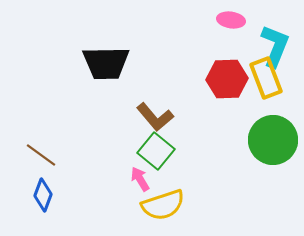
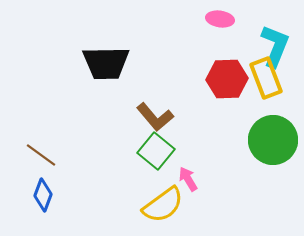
pink ellipse: moved 11 px left, 1 px up
pink arrow: moved 48 px right
yellow semicircle: rotated 18 degrees counterclockwise
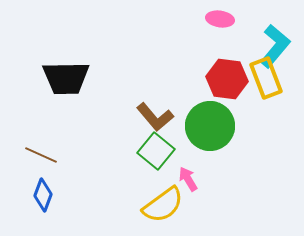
cyan L-shape: rotated 18 degrees clockwise
black trapezoid: moved 40 px left, 15 px down
red hexagon: rotated 9 degrees clockwise
green circle: moved 63 px left, 14 px up
brown line: rotated 12 degrees counterclockwise
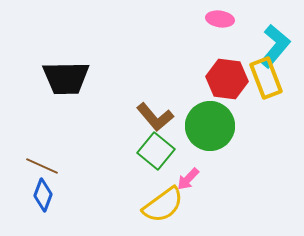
brown line: moved 1 px right, 11 px down
pink arrow: rotated 105 degrees counterclockwise
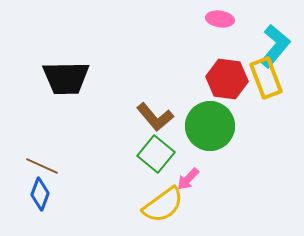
green square: moved 3 px down
blue diamond: moved 3 px left, 1 px up
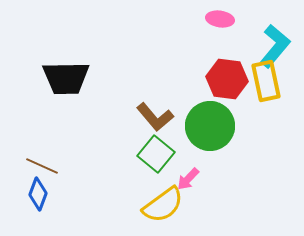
yellow rectangle: moved 3 px down; rotated 9 degrees clockwise
blue diamond: moved 2 px left
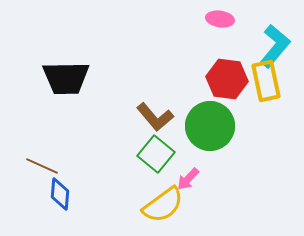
blue diamond: moved 22 px right; rotated 16 degrees counterclockwise
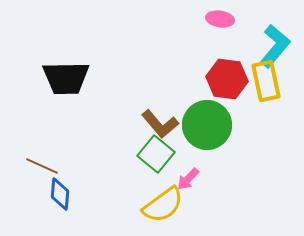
brown L-shape: moved 5 px right, 7 px down
green circle: moved 3 px left, 1 px up
